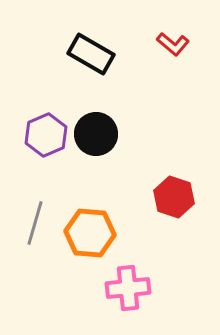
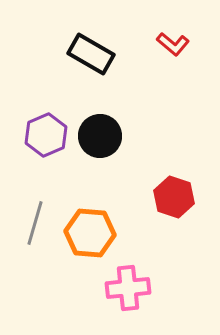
black circle: moved 4 px right, 2 px down
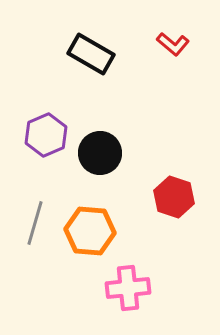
black circle: moved 17 px down
orange hexagon: moved 2 px up
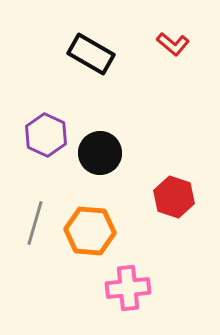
purple hexagon: rotated 12 degrees counterclockwise
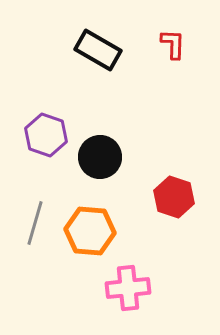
red L-shape: rotated 128 degrees counterclockwise
black rectangle: moved 7 px right, 4 px up
purple hexagon: rotated 6 degrees counterclockwise
black circle: moved 4 px down
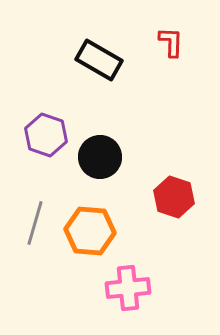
red L-shape: moved 2 px left, 2 px up
black rectangle: moved 1 px right, 10 px down
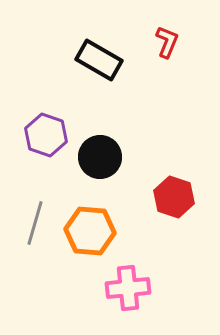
red L-shape: moved 4 px left; rotated 20 degrees clockwise
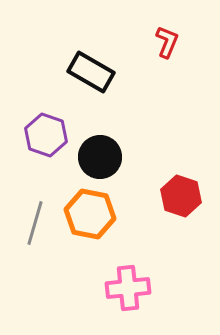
black rectangle: moved 8 px left, 12 px down
red hexagon: moved 7 px right, 1 px up
orange hexagon: moved 17 px up; rotated 6 degrees clockwise
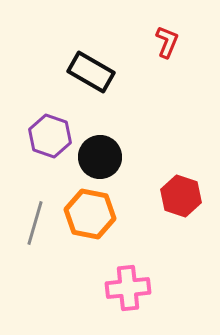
purple hexagon: moved 4 px right, 1 px down
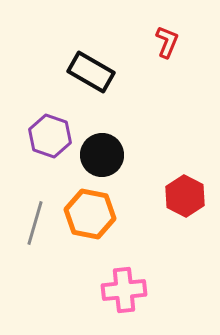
black circle: moved 2 px right, 2 px up
red hexagon: moved 4 px right; rotated 9 degrees clockwise
pink cross: moved 4 px left, 2 px down
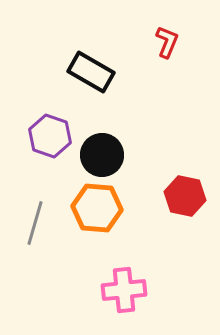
red hexagon: rotated 15 degrees counterclockwise
orange hexagon: moved 7 px right, 6 px up; rotated 6 degrees counterclockwise
